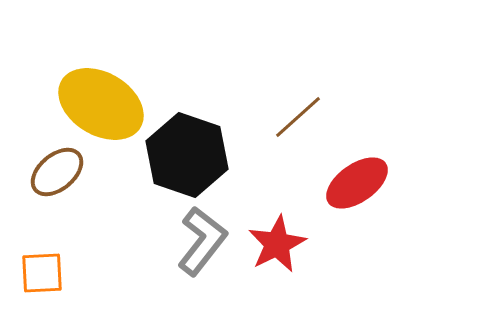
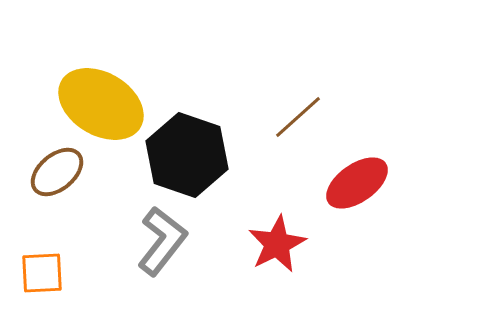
gray L-shape: moved 40 px left
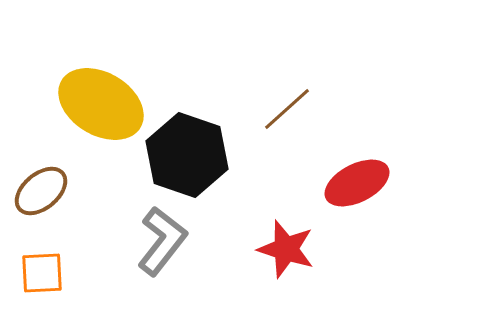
brown line: moved 11 px left, 8 px up
brown ellipse: moved 16 px left, 19 px down
red ellipse: rotated 8 degrees clockwise
red star: moved 9 px right, 5 px down; rotated 28 degrees counterclockwise
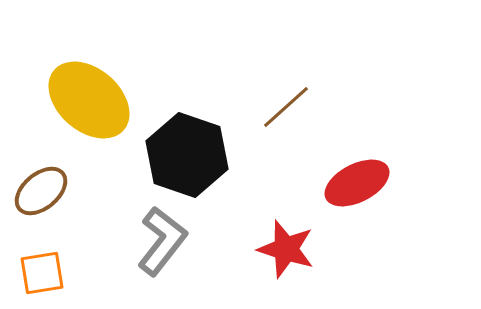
yellow ellipse: moved 12 px left, 4 px up; rotated 10 degrees clockwise
brown line: moved 1 px left, 2 px up
orange square: rotated 6 degrees counterclockwise
